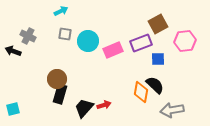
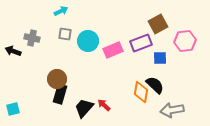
gray cross: moved 4 px right, 2 px down; rotated 14 degrees counterclockwise
blue square: moved 2 px right, 1 px up
red arrow: rotated 120 degrees counterclockwise
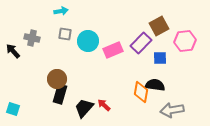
cyan arrow: rotated 16 degrees clockwise
brown square: moved 1 px right, 2 px down
purple rectangle: rotated 25 degrees counterclockwise
black arrow: rotated 28 degrees clockwise
black semicircle: rotated 36 degrees counterclockwise
cyan square: rotated 32 degrees clockwise
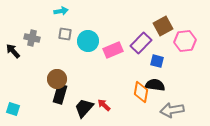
brown square: moved 4 px right
blue square: moved 3 px left, 3 px down; rotated 16 degrees clockwise
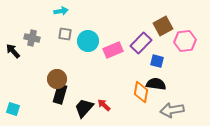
black semicircle: moved 1 px right, 1 px up
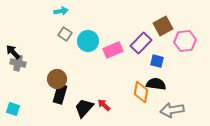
gray square: rotated 24 degrees clockwise
gray cross: moved 14 px left, 25 px down
black arrow: moved 1 px down
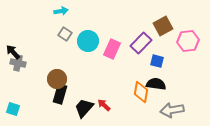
pink hexagon: moved 3 px right
pink rectangle: moved 1 px left, 1 px up; rotated 42 degrees counterclockwise
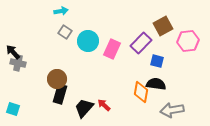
gray square: moved 2 px up
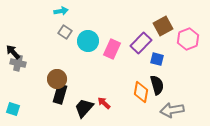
pink hexagon: moved 2 px up; rotated 15 degrees counterclockwise
blue square: moved 2 px up
black semicircle: moved 1 px right, 1 px down; rotated 66 degrees clockwise
red arrow: moved 2 px up
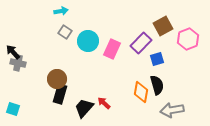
blue square: rotated 32 degrees counterclockwise
